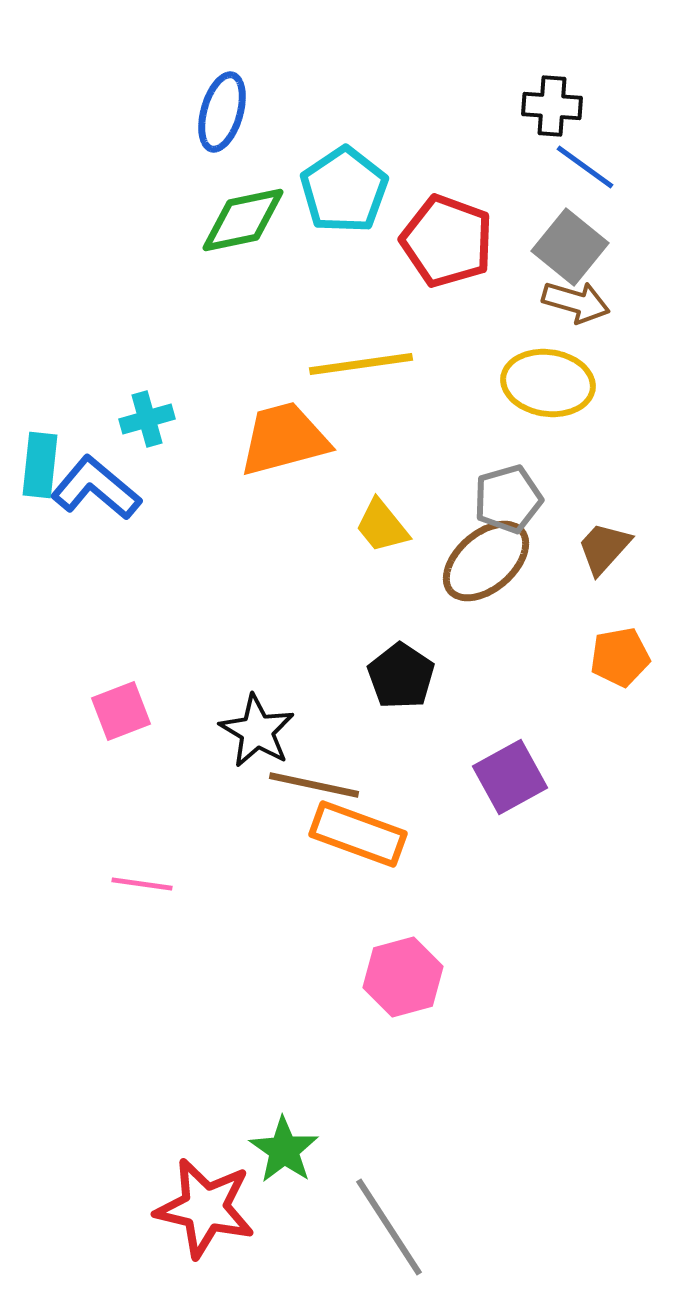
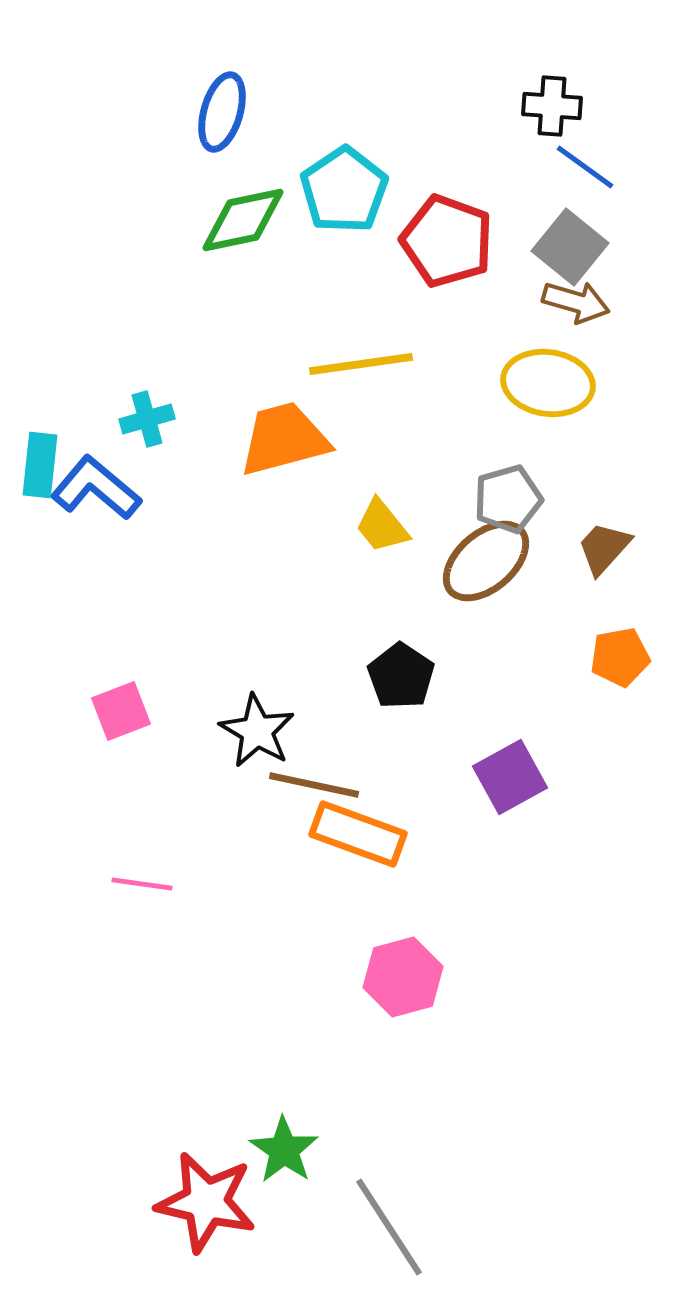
red star: moved 1 px right, 6 px up
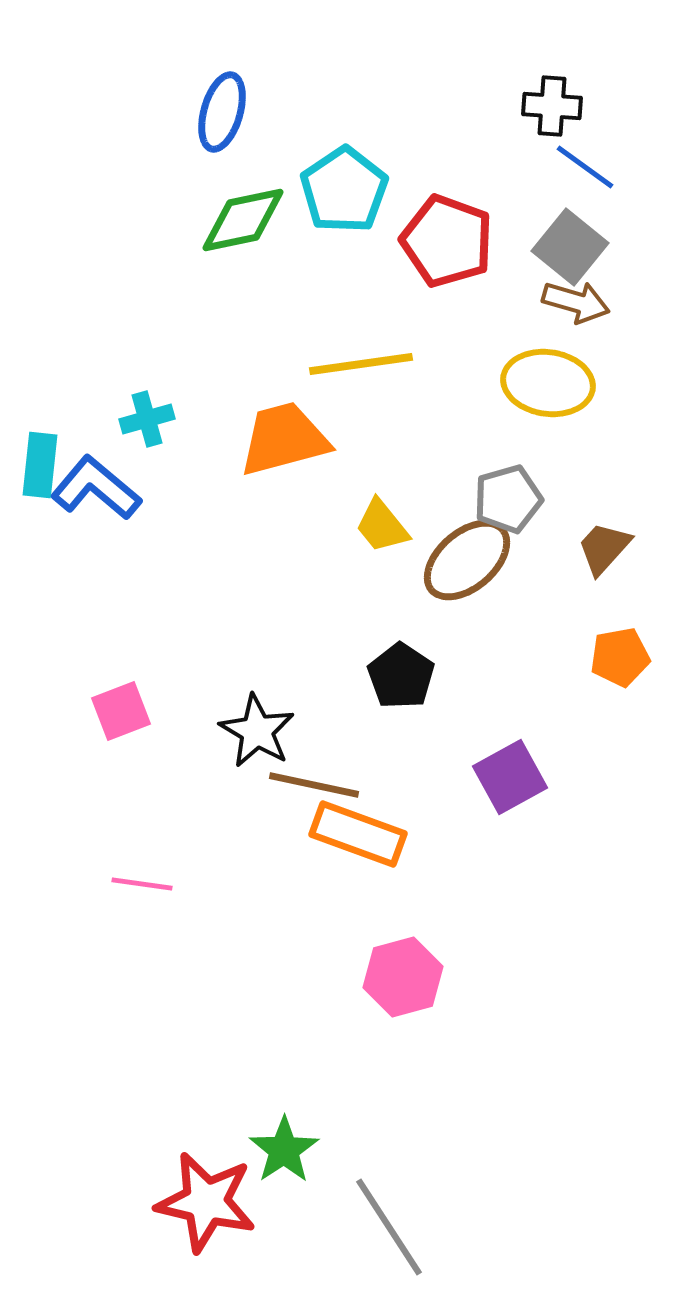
brown ellipse: moved 19 px left, 1 px up
green star: rotated 4 degrees clockwise
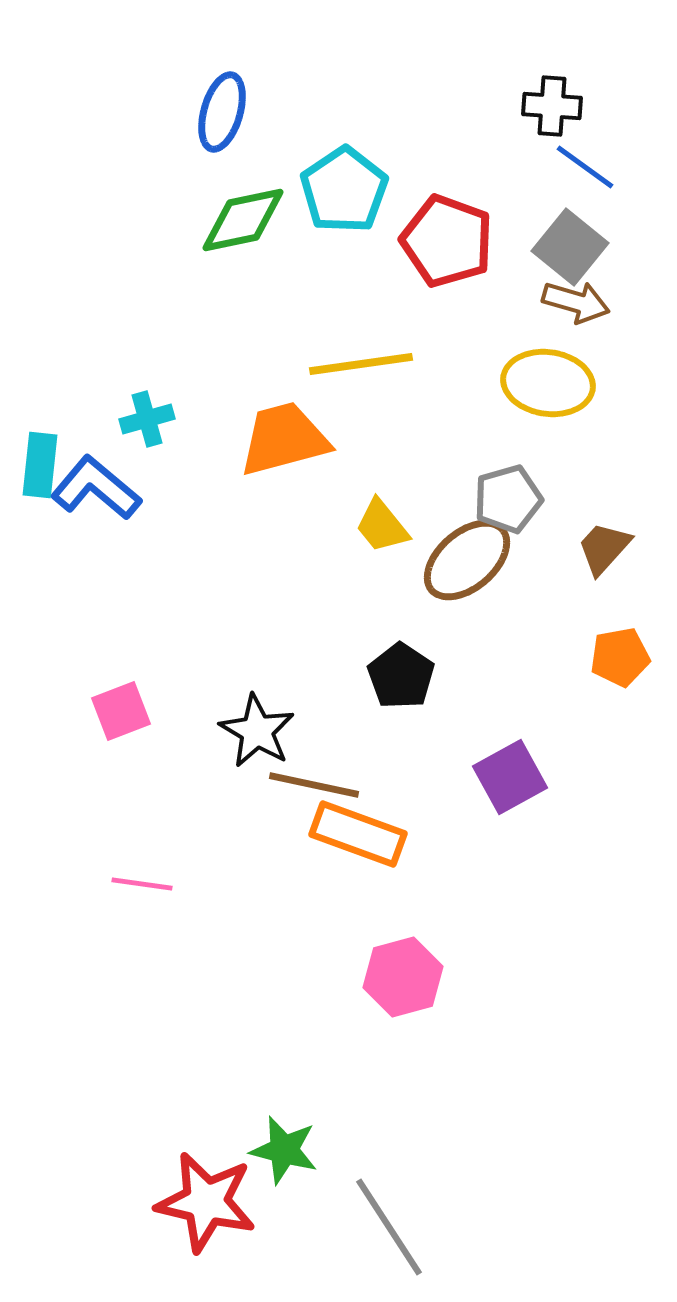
green star: rotated 24 degrees counterclockwise
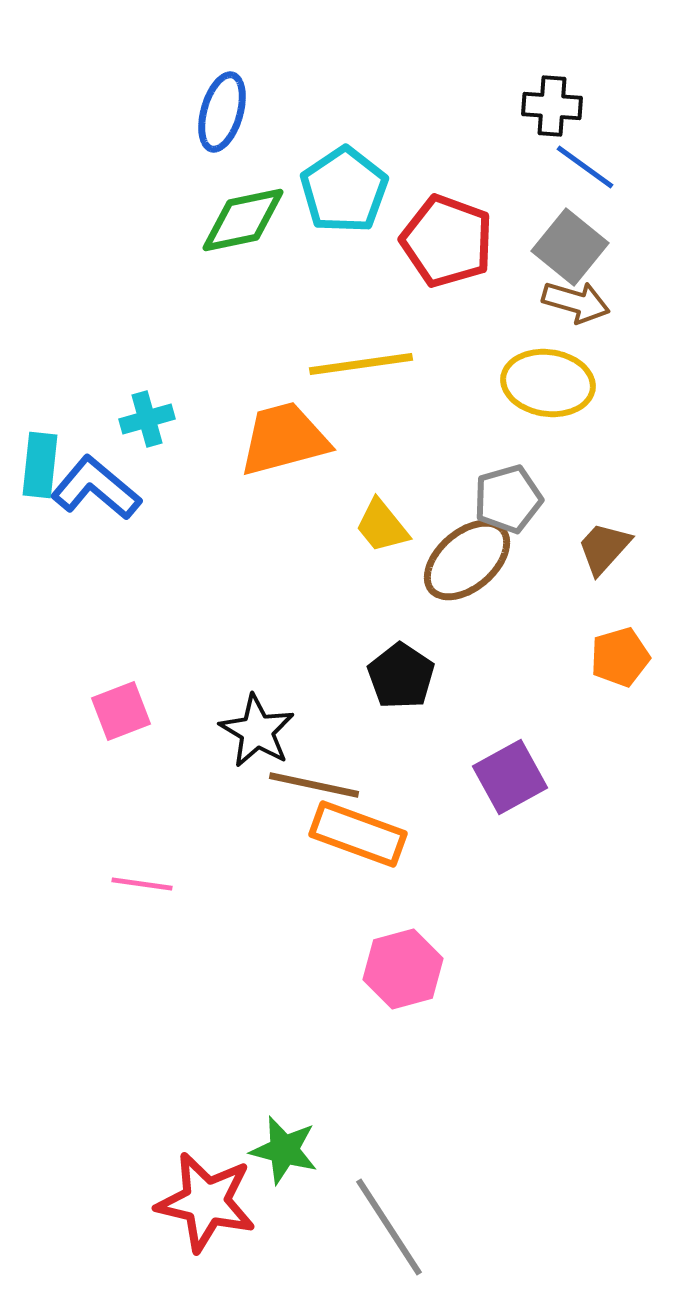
orange pentagon: rotated 6 degrees counterclockwise
pink hexagon: moved 8 px up
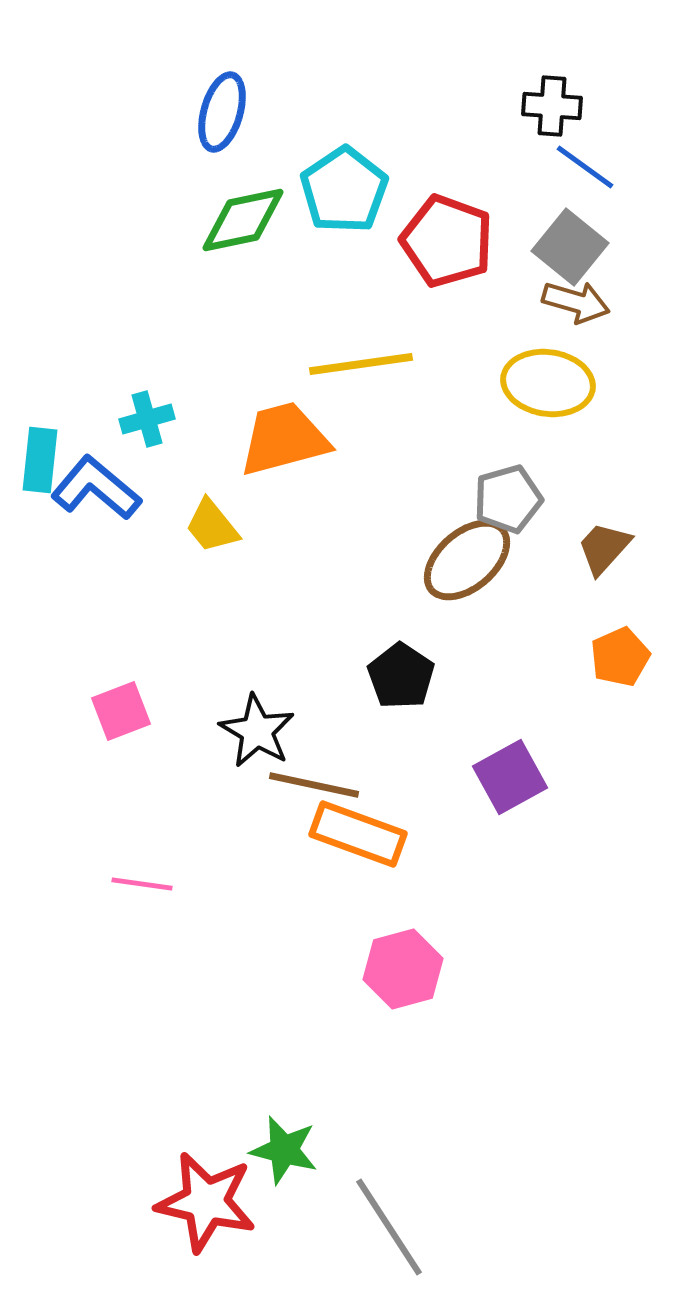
cyan rectangle: moved 5 px up
yellow trapezoid: moved 170 px left
orange pentagon: rotated 8 degrees counterclockwise
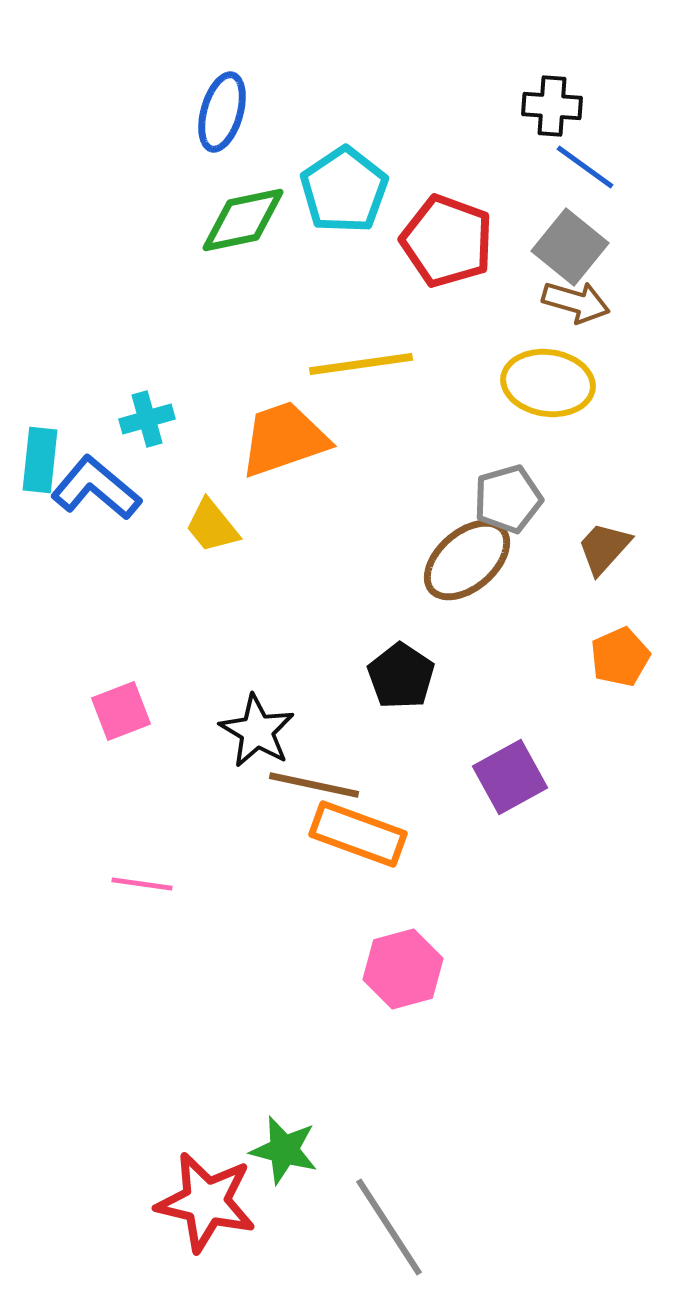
orange trapezoid: rotated 4 degrees counterclockwise
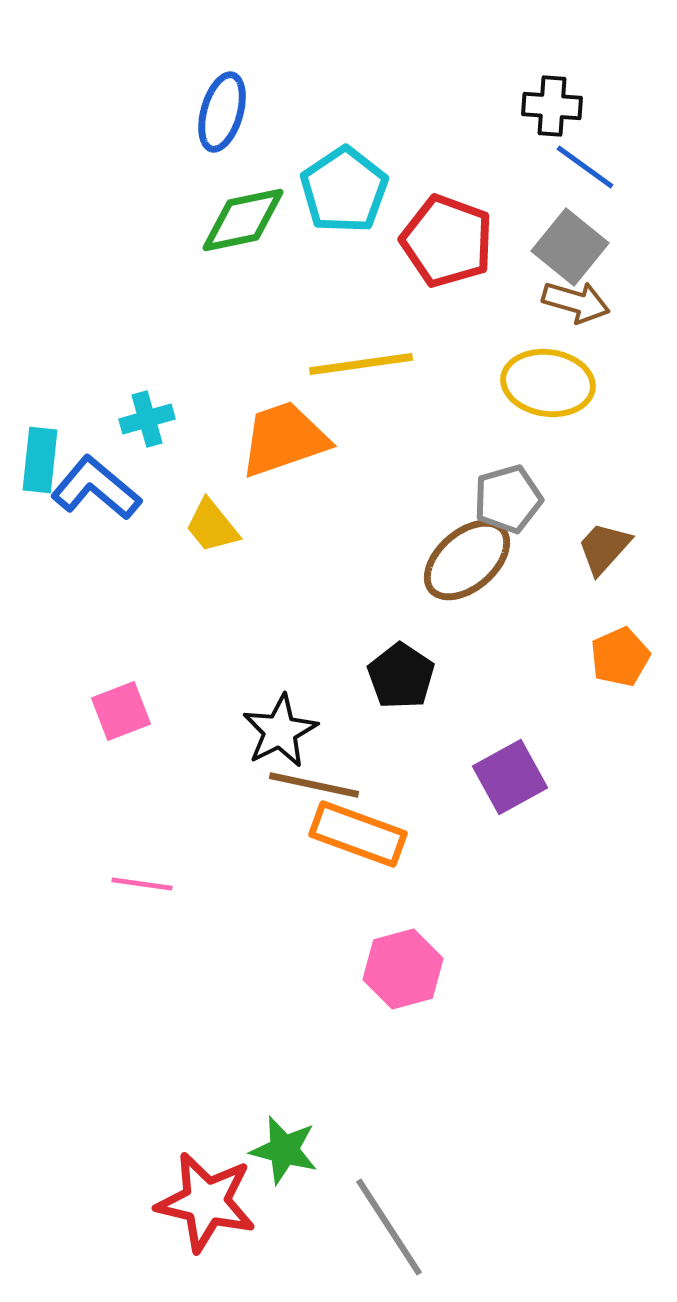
black star: moved 23 px right; rotated 14 degrees clockwise
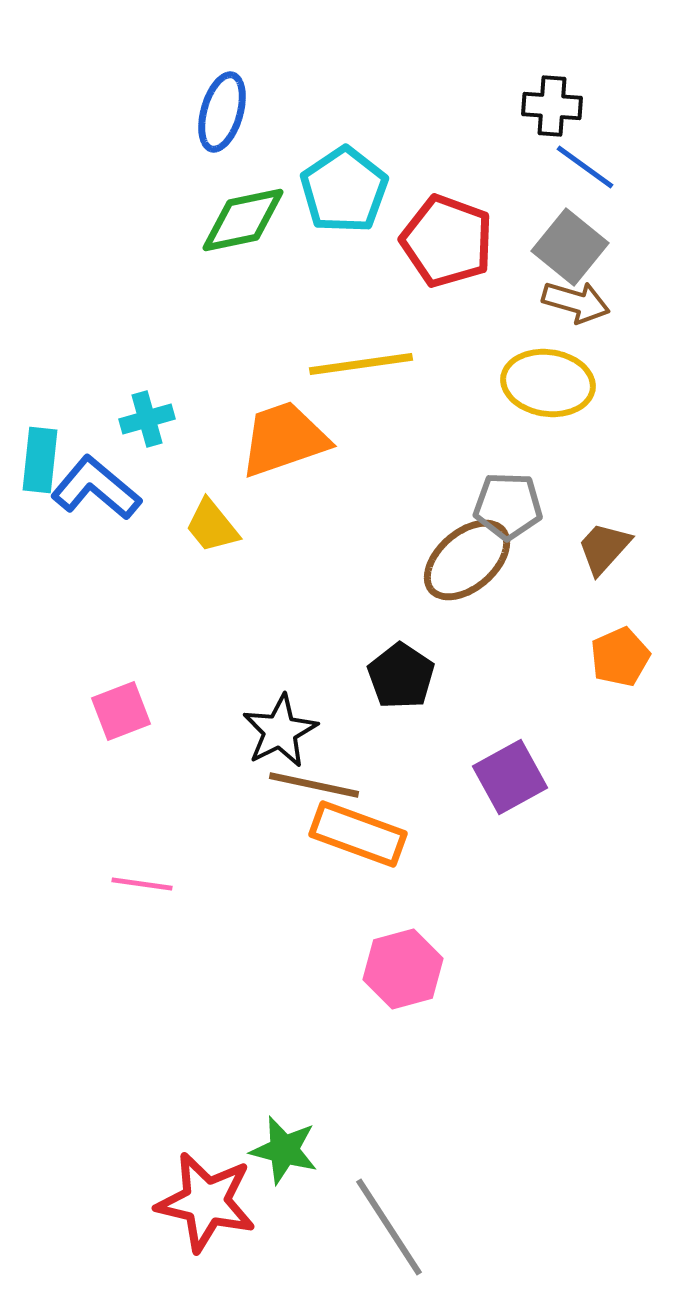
gray pentagon: moved 7 px down; rotated 18 degrees clockwise
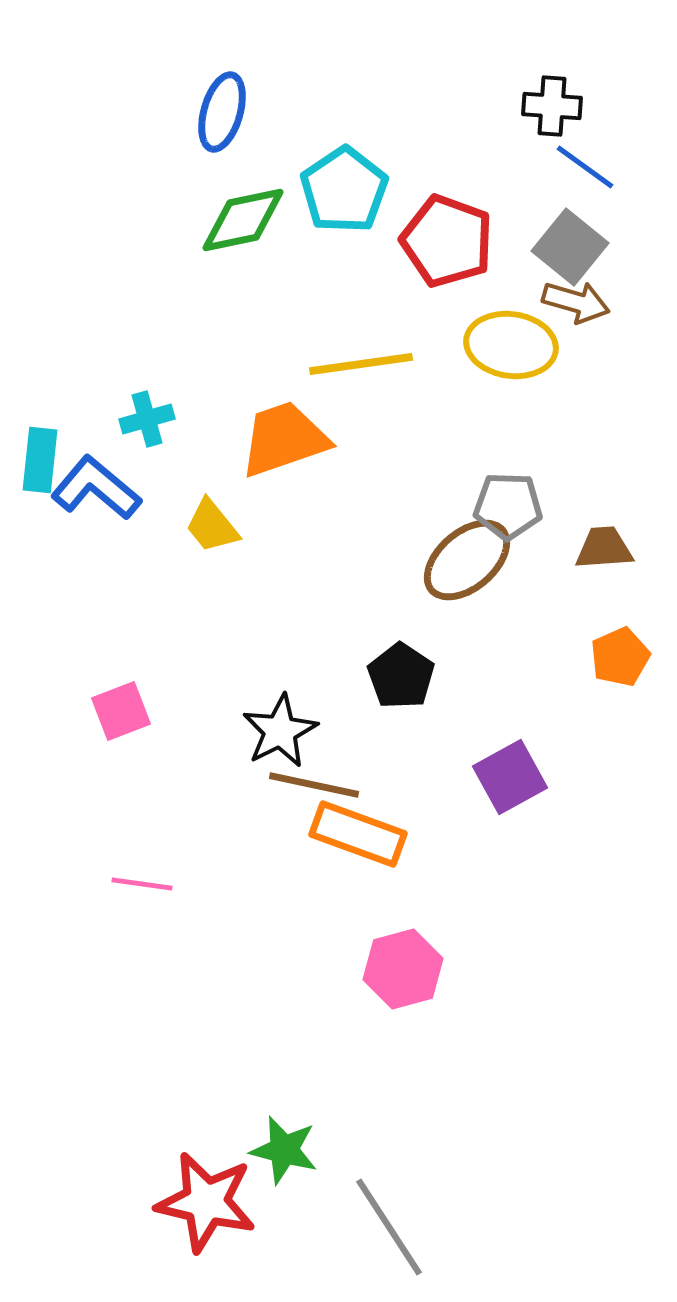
yellow ellipse: moved 37 px left, 38 px up
brown trapezoid: rotated 44 degrees clockwise
